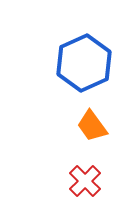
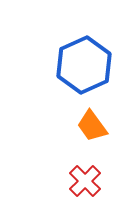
blue hexagon: moved 2 px down
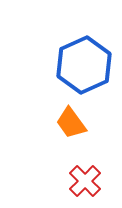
orange trapezoid: moved 21 px left, 3 px up
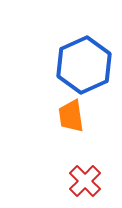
orange trapezoid: moved 7 px up; rotated 28 degrees clockwise
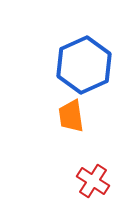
red cross: moved 8 px right; rotated 12 degrees counterclockwise
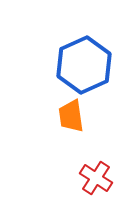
red cross: moved 3 px right, 3 px up
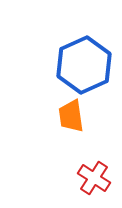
red cross: moved 2 px left
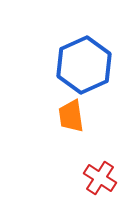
red cross: moved 6 px right
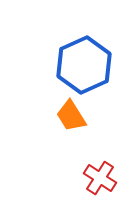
orange trapezoid: rotated 24 degrees counterclockwise
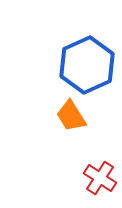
blue hexagon: moved 3 px right
